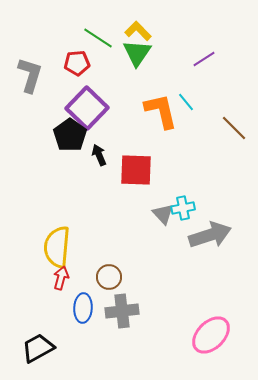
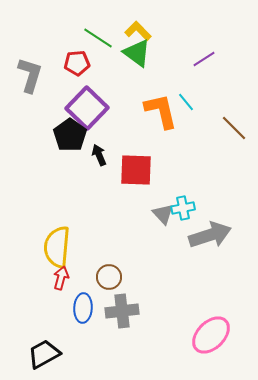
green triangle: rotated 28 degrees counterclockwise
black trapezoid: moved 6 px right, 6 px down
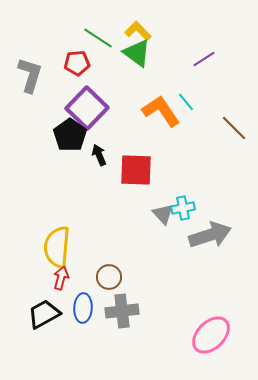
orange L-shape: rotated 21 degrees counterclockwise
black trapezoid: moved 40 px up
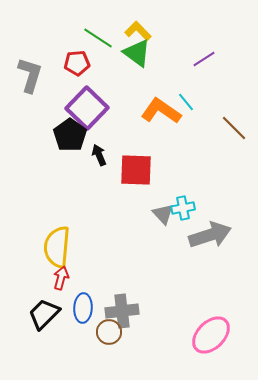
orange L-shape: rotated 21 degrees counterclockwise
brown circle: moved 55 px down
black trapezoid: rotated 16 degrees counterclockwise
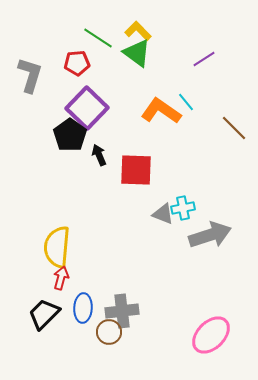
gray triangle: rotated 25 degrees counterclockwise
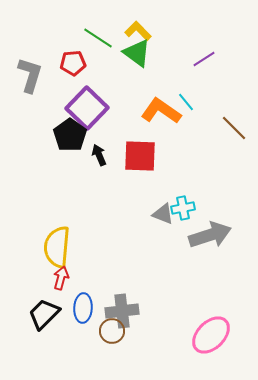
red pentagon: moved 4 px left
red square: moved 4 px right, 14 px up
brown circle: moved 3 px right, 1 px up
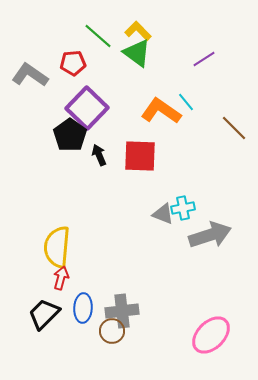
green line: moved 2 px up; rotated 8 degrees clockwise
gray L-shape: rotated 72 degrees counterclockwise
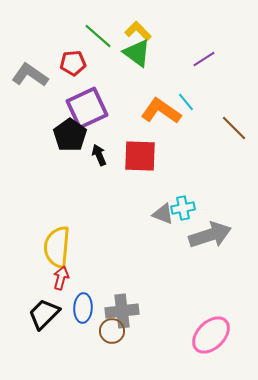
purple square: rotated 21 degrees clockwise
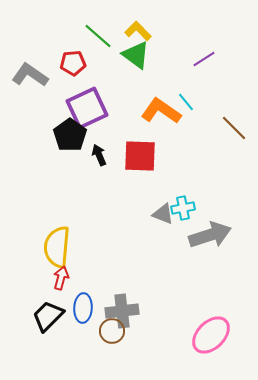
green triangle: moved 1 px left, 2 px down
black trapezoid: moved 4 px right, 2 px down
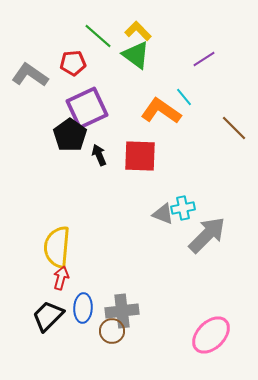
cyan line: moved 2 px left, 5 px up
gray arrow: moved 3 px left; rotated 27 degrees counterclockwise
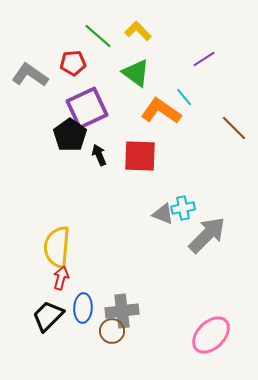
green triangle: moved 18 px down
